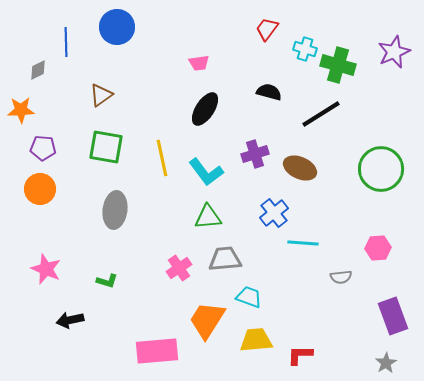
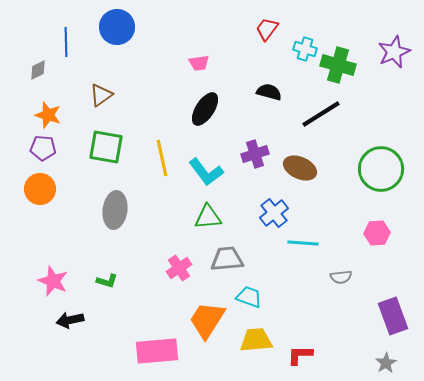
orange star: moved 27 px right, 5 px down; rotated 20 degrees clockwise
pink hexagon: moved 1 px left, 15 px up
gray trapezoid: moved 2 px right
pink star: moved 7 px right, 12 px down
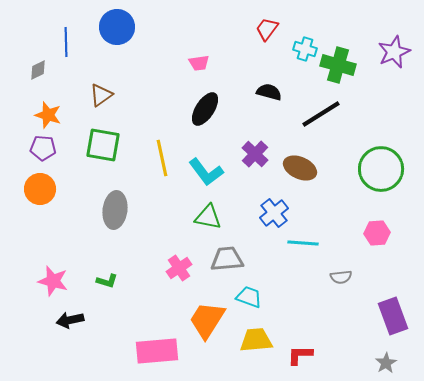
green square: moved 3 px left, 2 px up
purple cross: rotated 28 degrees counterclockwise
green triangle: rotated 16 degrees clockwise
pink star: rotated 8 degrees counterclockwise
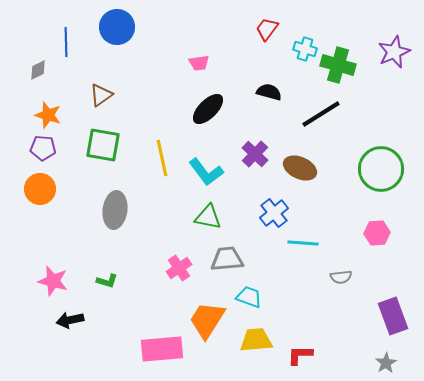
black ellipse: moved 3 px right; rotated 12 degrees clockwise
pink rectangle: moved 5 px right, 2 px up
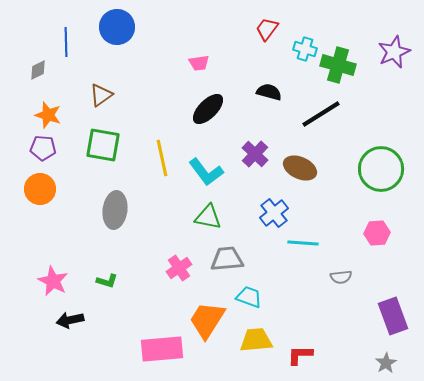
pink star: rotated 12 degrees clockwise
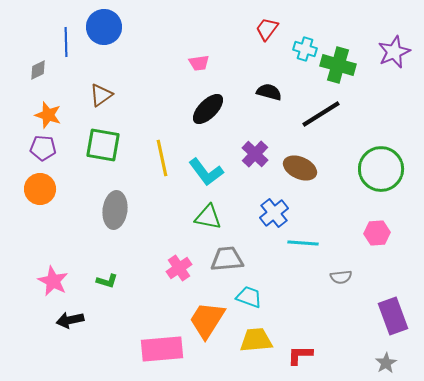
blue circle: moved 13 px left
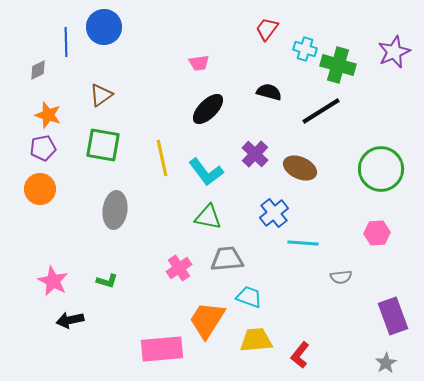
black line: moved 3 px up
purple pentagon: rotated 15 degrees counterclockwise
red L-shape: rotated 52 degrees counterclockwise
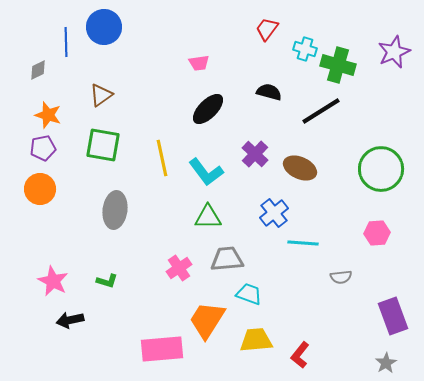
green triangle: rotated 12 degrees counterclockwise
cyan trapezoid: moved 3 px up
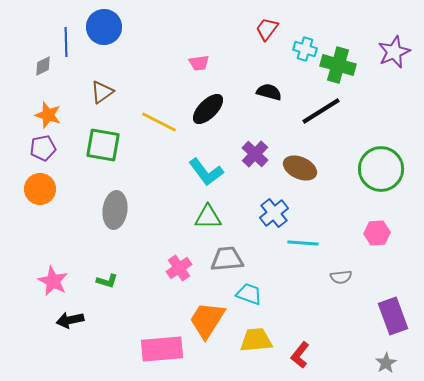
gray diamond: moved 5 px right, 4 px up
brown triangle: moved 1 px right, 3 px up
yellow line: moved 3 px left, 36 px up; rotated 51 degrees counterclockwise
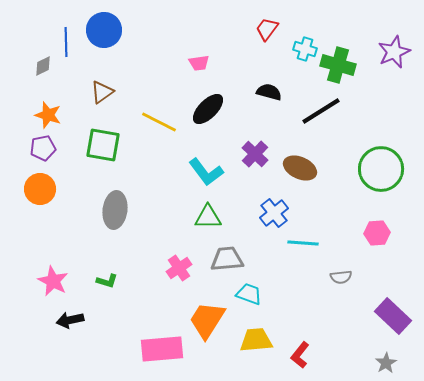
blue circle: moved 3 px down
purple rectangle: rotated 27 degrees counterclockwise
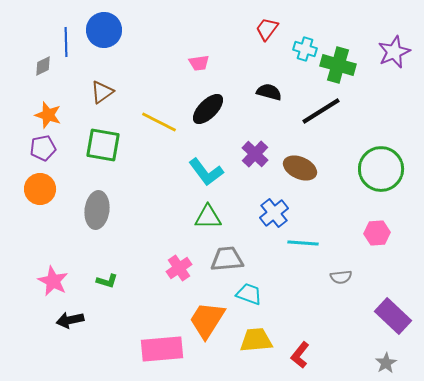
gray ellipse: moved 18 px left
